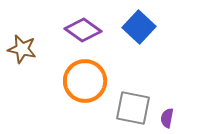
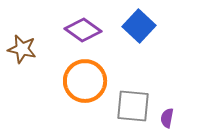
blue square: moved 1 px up
gray square: moved 2 px up; rotated 6 degrees counterclockwise
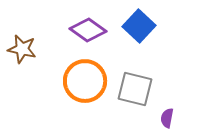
purple diamond: moved 5 px right
gray square: moved 2 px right, 17 px up; rotated 9 degrees clockwise
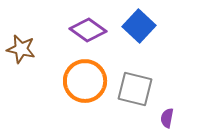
brown star: moved 1 px left
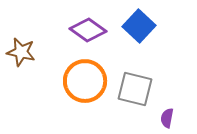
brown star: moved 3 px down
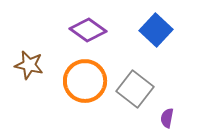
blue square: moved 17 px right, 4 px down
brown star: moved 8 px right, 13 px down
gray square: rotated 24 degrees clockwise
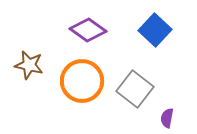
blue square: moved 1 px left
orange circle: moved 3 px left
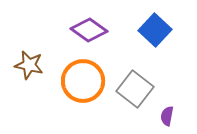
purple diamond: moved 1 px right
orange circle: moved 1 px right
purple semicircle: moved 2 px up
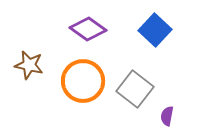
purple diamond: moved 1 px left, 1 px up
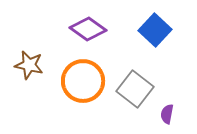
purple semicircle: moved 2 px up
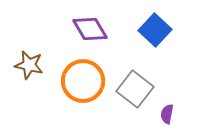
purple diamond: moved 2 px right; rotated 24 degrees clockwise
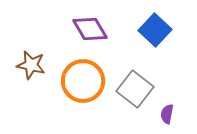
brown star: moved 2 px right
